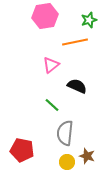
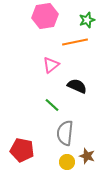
green star: moved 2 px left
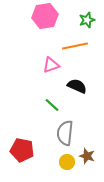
orange line: moved 4 px down
pink triangle: rotated 18 degrees clockwise
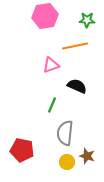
green star: rotated 21 degrees clockwise
green line: rotated 70 degrees clockwise
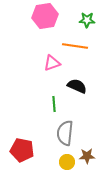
orange line: rotated 20 degrees clockwise
pink triangle: moved 1 px right, 2 px up
green line: moved 2 px right, 1 px up; rotated 28 degrees counterclockwise
brown star: rotated 21 degrees counterclockwise
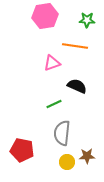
green line: rotated 70 degrees clockwise
gray semicircle: moved 3 px left
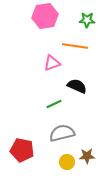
gray semicircle: rotated 70 degrees clockwise
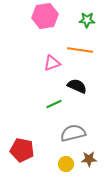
orange line: moved 5 px right, 4 px down
gray semicircle: moved 11 px right
brown star: moved 2 px right, 3 px down
yellow circle: moved 1 px left, 2 px down
